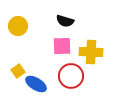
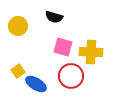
black semicircle: moved 11 px left, 4 px up
pink square: moved 1 px right, 1 px down; rotated 18 degrees clockwise
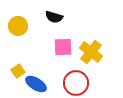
pink square: rotated 18 degrees counterclockwise
yellow cross: rotated 35 degrees clockwise
red circle: moved 5 px right, 7 px down
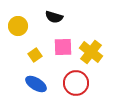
yellow square: moved 17 px right, 16 px up
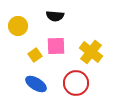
black semicircle: moved 1 px right, 1 px up; rotated 12 degrees counterclockwise
pink square: moved 7 px left, 1 px up
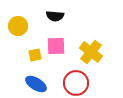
yellow square: rotated 24 degrees clockwise
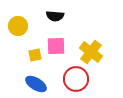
red circle: moved 4 px up
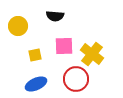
pink square: moved 8 px right
yellow cross: moved 1 px right, 2 px down
blue ellipse: rotated 55 degrees counterclockwise
